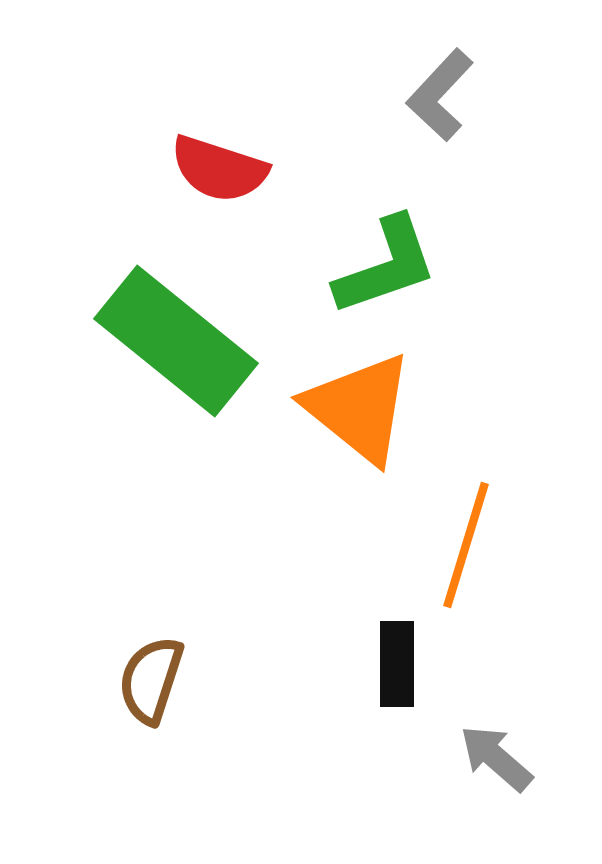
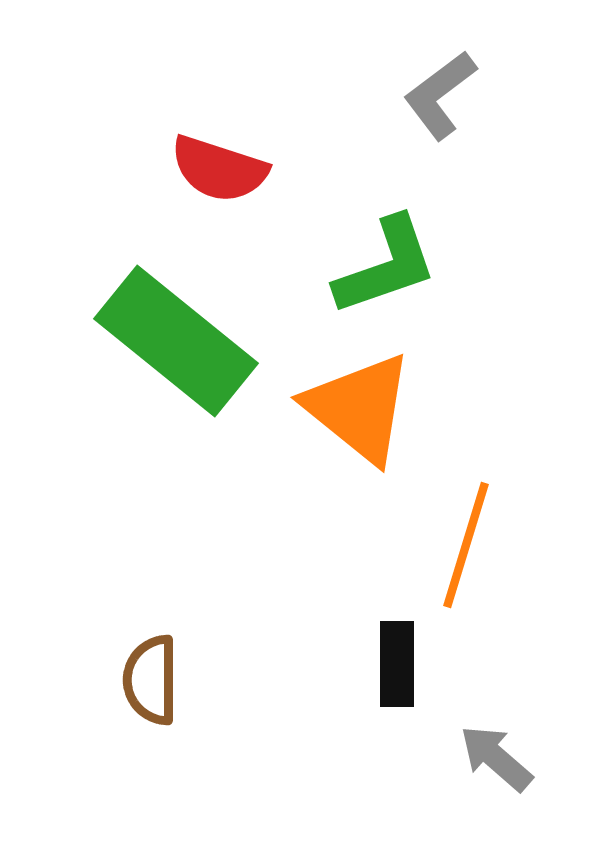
gray L-shape: rotated 10 degrees clockwise
brown semicircle: rotated 18 degrees counterclockwise
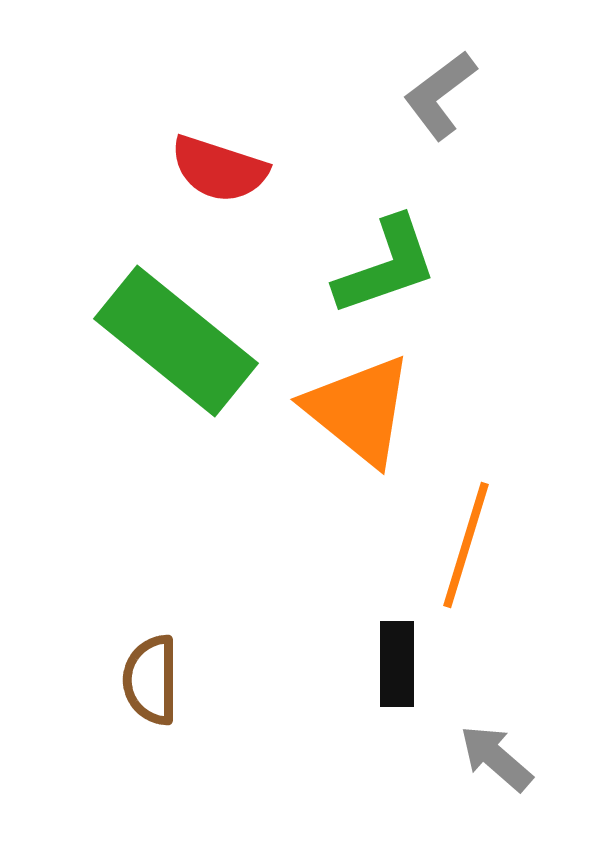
orange triangle: moved 2 px down
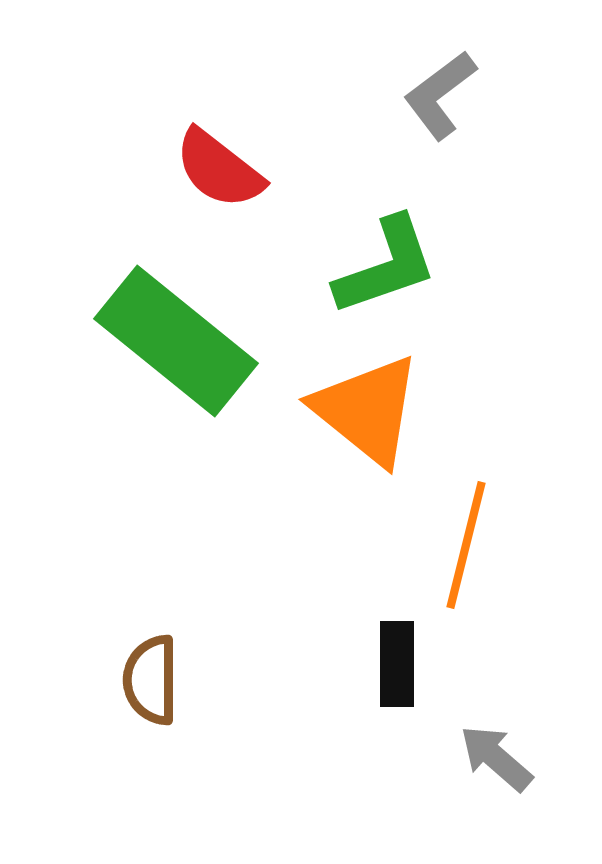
red semicircle: rotated 20 degrees clockwise
orange triangle: moved 8 px right
orange line: rotated 3 degrees counterclockwise
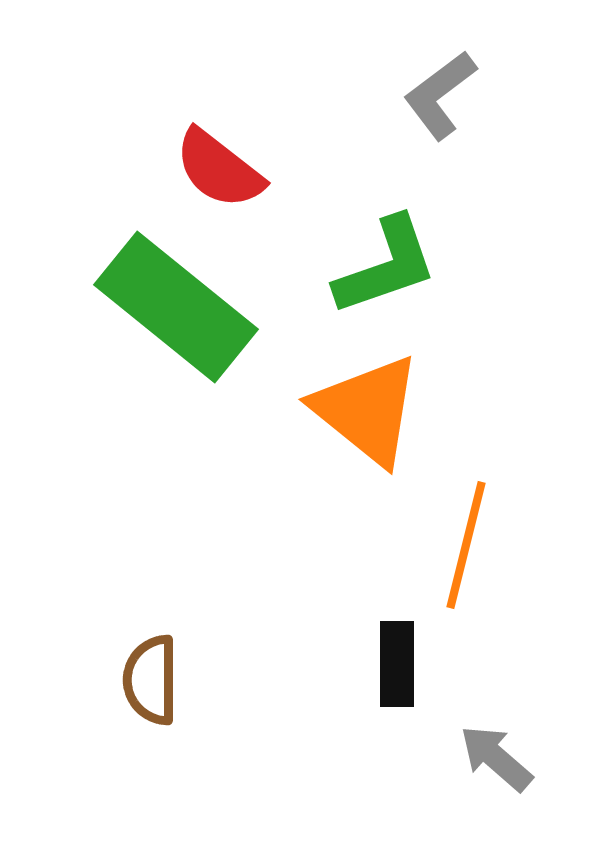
green rectangle: moved 34 px up
